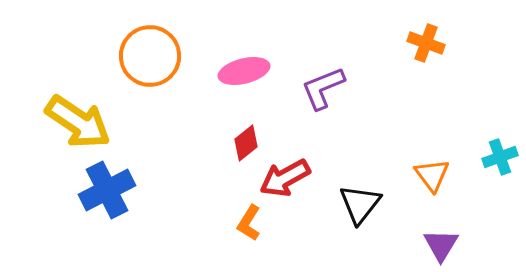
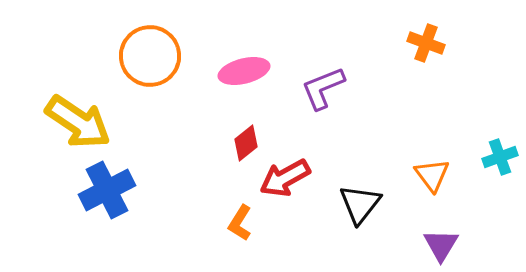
orange L-shape: moved 9 px left
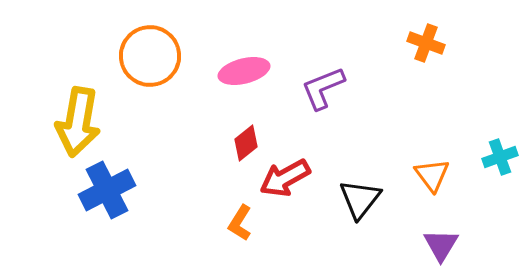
yellow arrow: rotated 66 degrees clockwise
black triangle: moved 5 px up
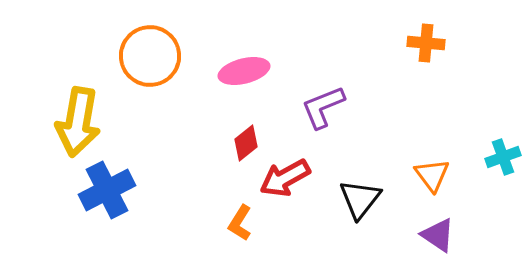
orange cross: rotated 15 degrees counterclockwise
purple L-shape: moved 19 px down
cyan cross: moved 3 px right
purple triangle: moved 3 px left, 10 px up; rotated 27 degrees counterclockwise
